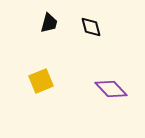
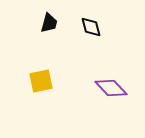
yellow square: rotated 10 degrees clockwise
purple diamond: moved 1 px up
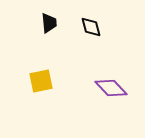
black trapezoid: rotated 20 degrees counterclockwise
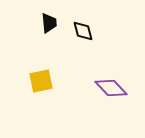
black diamond: moved 8 px left, 4 px down
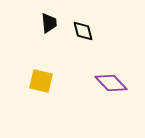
yellow square: rotated 25 degrees clockwise
purple diamond: moved 5 px up
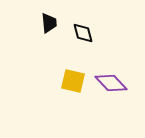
black diamond: moved 2 px down
yellow square: moved 32 px right
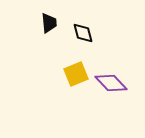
yellow square: moved 3 px right, 7 px up; rotated 35 degrees counterclockwise
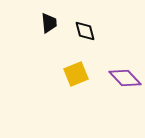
black diamond: moved 2 px right, 2 px up
purple diamond: moved 14 px right, 5 px up
